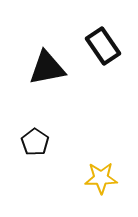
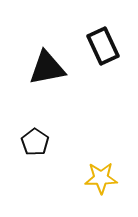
black rectangle: rotated 9 degrees clockwise
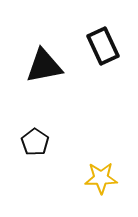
black triangle: moved 3 px left, 2 px up
